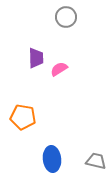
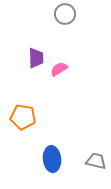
gray circle: moved 1 px left, 3 px up
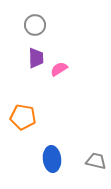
gray circle: moved 30 px left, 11 px down
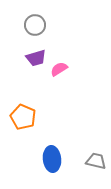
purple trapezoid: rotated 75 degrees clockwise
orange pentagon: rotated 15 degrees clockwise
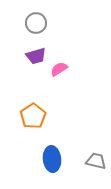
gray circle: moved 1 px right, 2 px up
purple trapezoid: moved 2 px up
orange pentagon: moved 10 px right, 1 px up; rotated 15 degrees clockwise
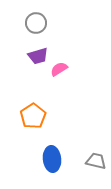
purple trapezoid: moved 2 px right
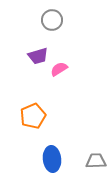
gray circle: moved 16 px right, 3 px up
orange pentagon: rotated 10 degrees clockwise
gray trapezoid: rotated 15 degrees counterclockwise
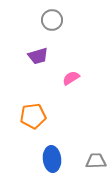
pink semicircle: moved 12 px right, 9 px down
orange pentagon: rotated 15 degrees clockwise
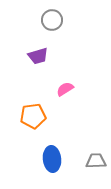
pink semicircle: moved 6 px left, 11 px down
